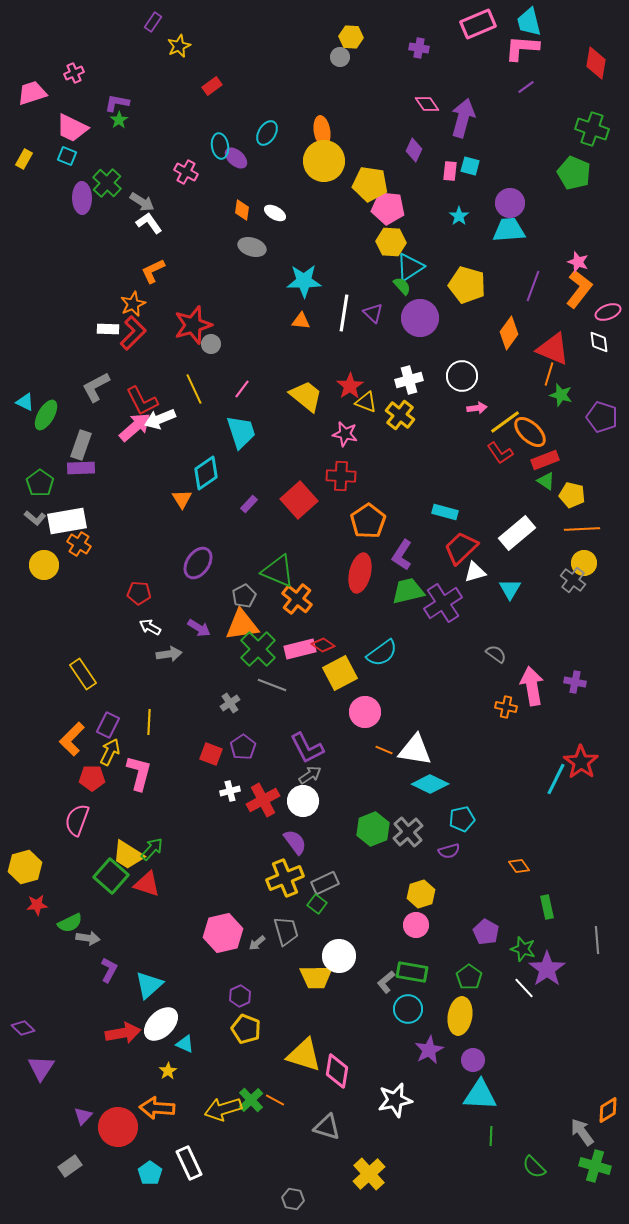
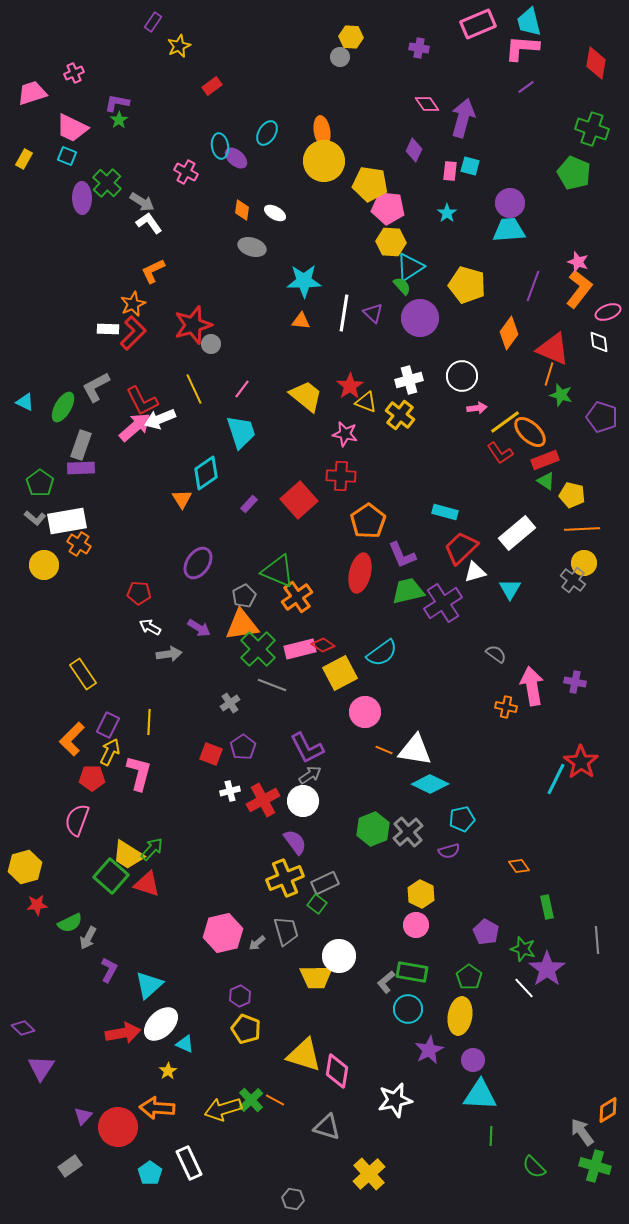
cyan star at (459, 216): moved 12 px left, 3 px up
green ellipse at (46, 415): moved 17 px right, 8 px up
purple L-shape at (402, 555): rotated 56 degrees counterclockwise
orange cross at (297, 599): moved 2 px up; rotated 16 degrees clockwise
yellow hexagon at (421, 894): rotated 16 degrees counterclockwise
gray arrow at (88, 938): rotated 110 degrees clockwise
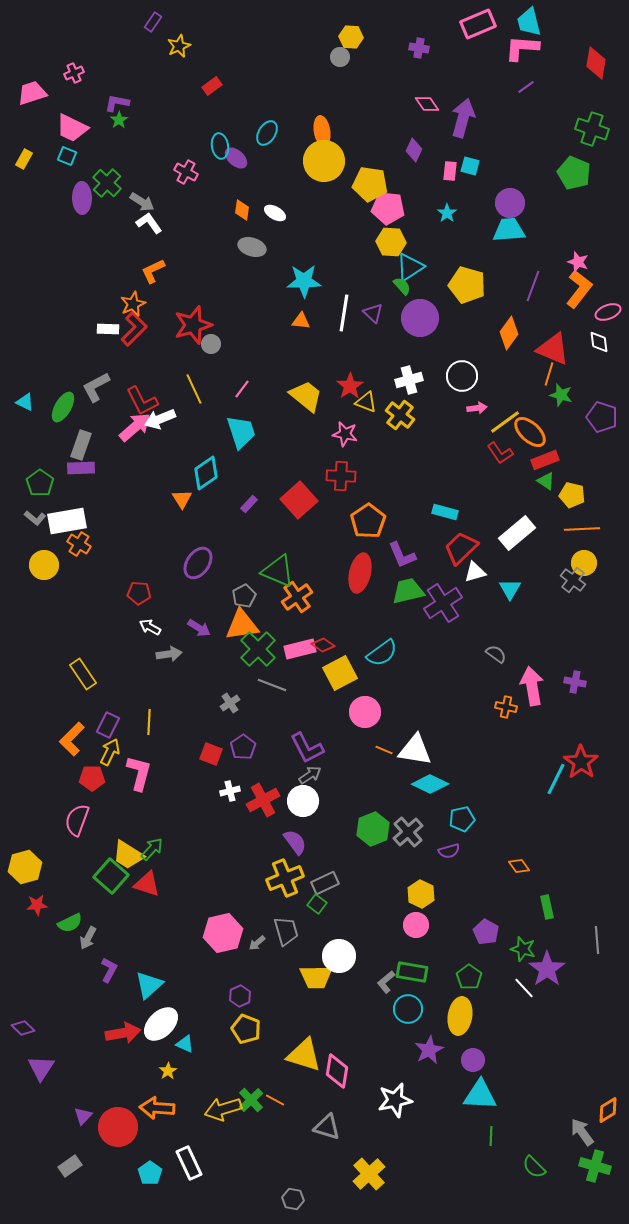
red L-shape at (133, 333): moved 1 px right, 4 px up
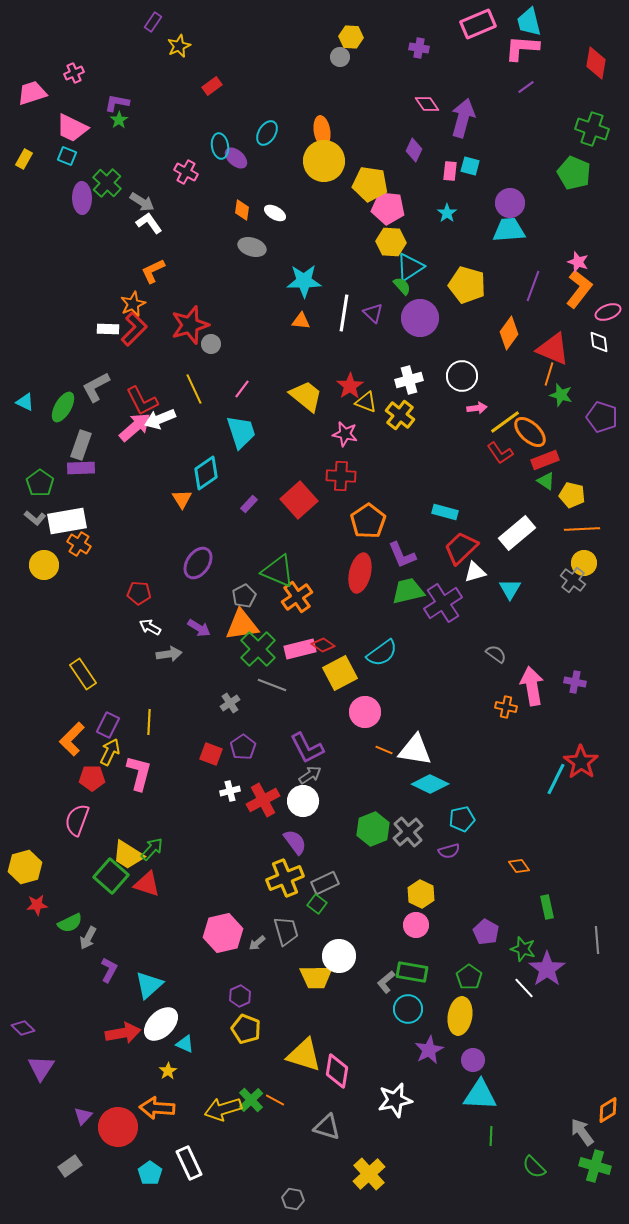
red star at (193, 325): moved 3 px left
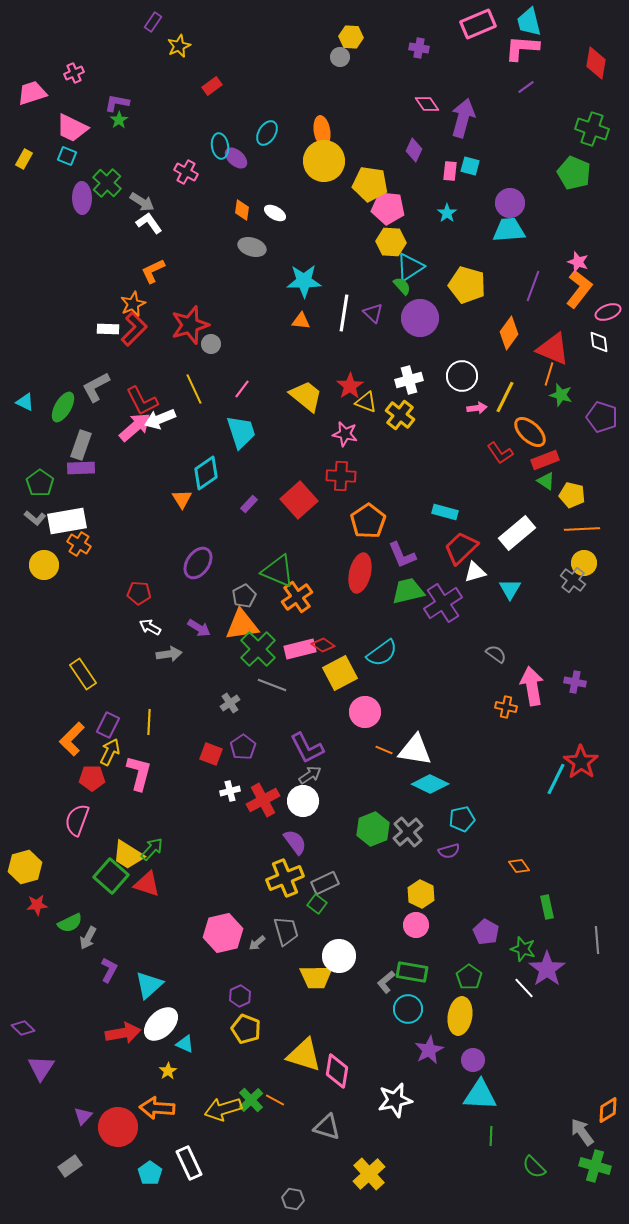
yellow line at (505, 422): moved 25 px up; rotated 28 degrees counterclockwise
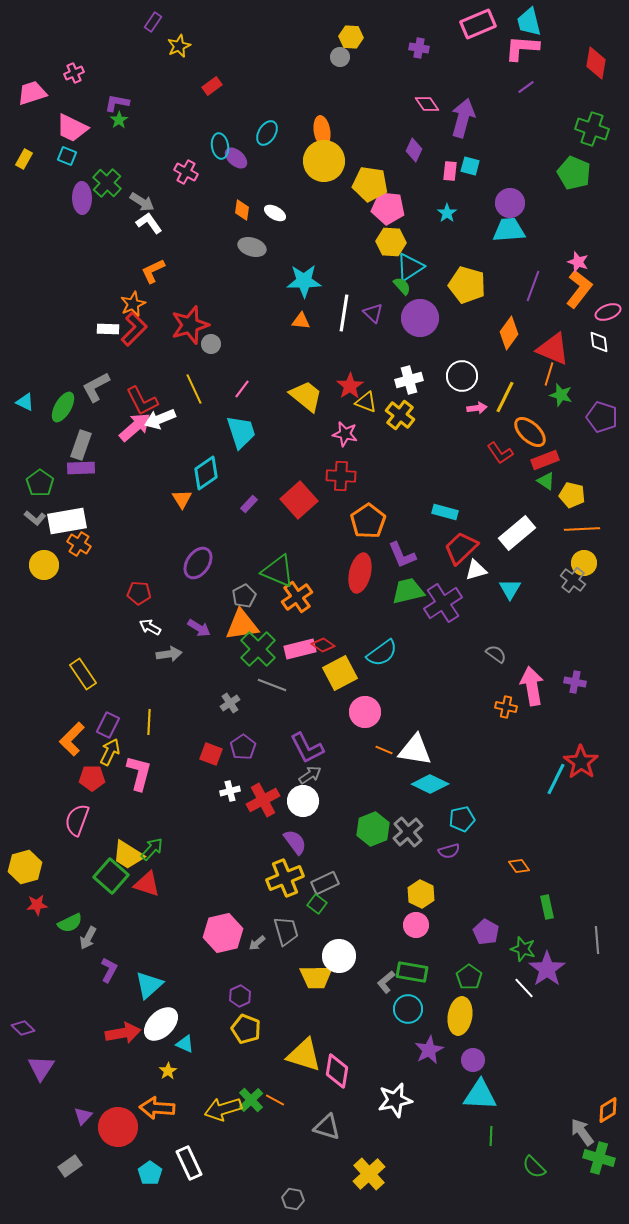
white triangle at (475, 572): moved 1 px right, 2 px up
green cross at (595, 1166): moved 4 px right, 8 px up
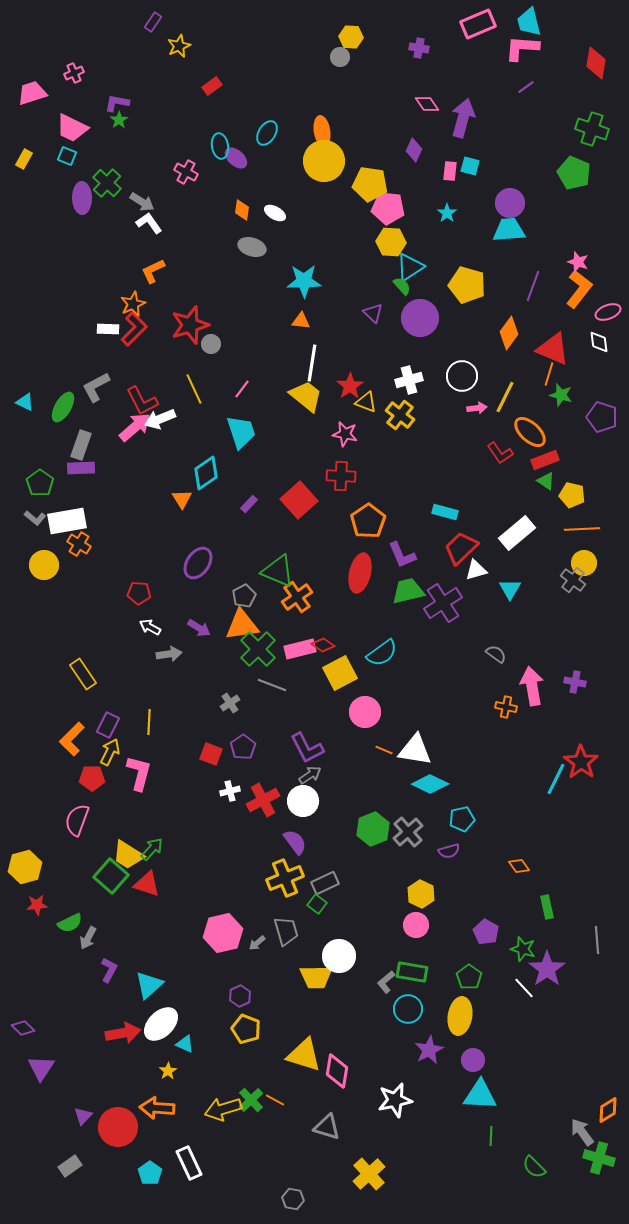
white line at (344, 313): moved 32 px left, 50 px down
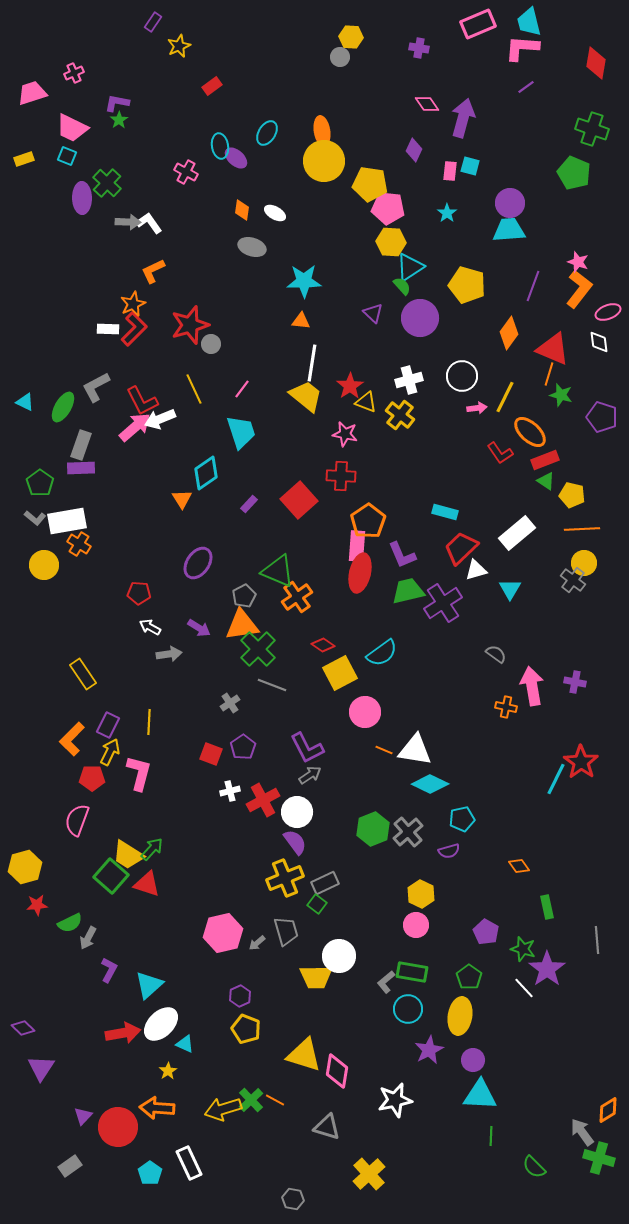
yellow rectangle at (24, 159): rotated 42 degrees clockwise
gray arrow at (142, 202): moved 14 px left, 20 px down; rotated 30 degrees counterclockwise
pink rectangle at (300, 649): moved 57 px right, 103 px up; rotated 72 degrees counterclockwise
white circle at (303, 801): moved 6 px left, 11 px down
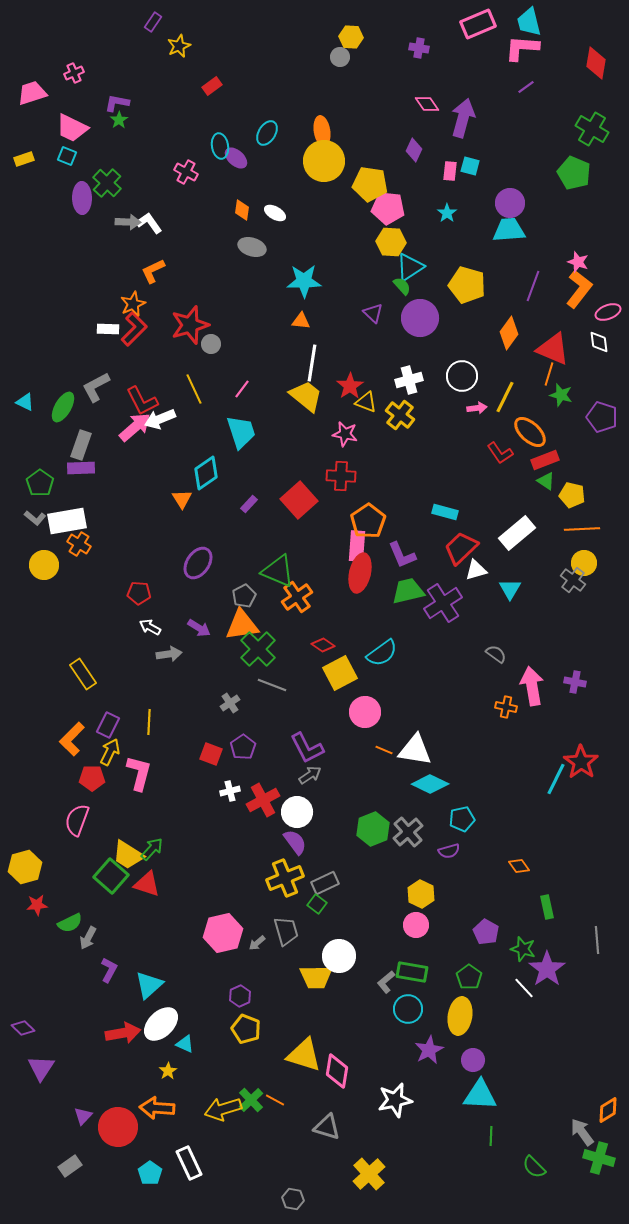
green cross at (592, 129): rotated 12 degrees clockwise
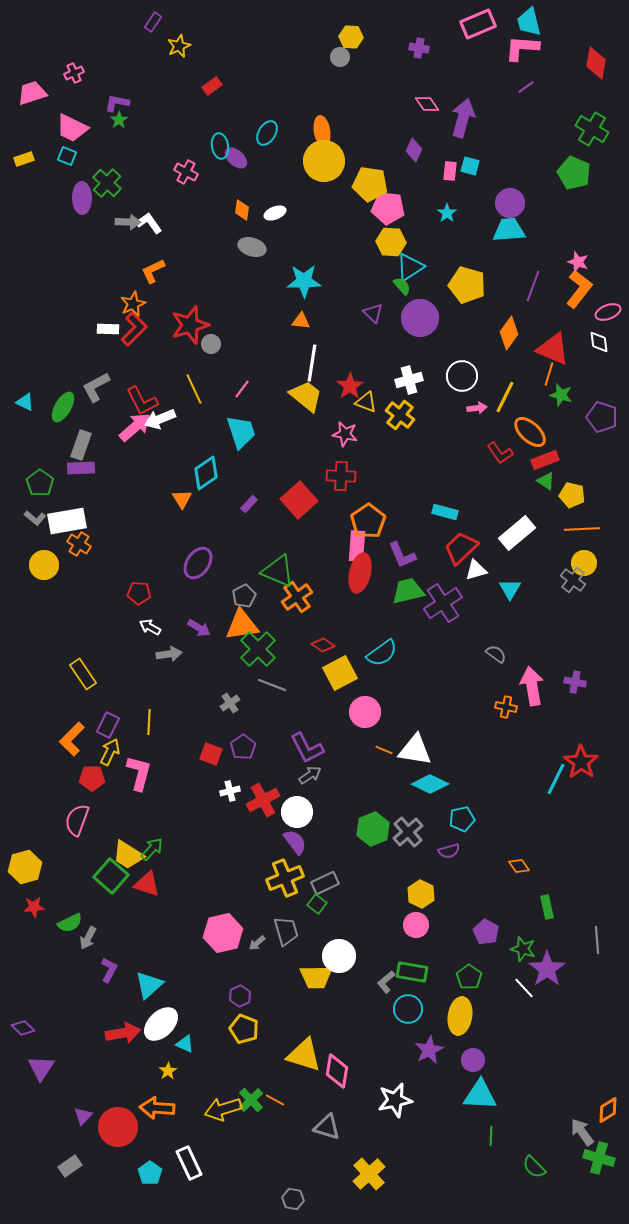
white ellipse at (275, 213): rotated 50 degrees counterclockwise
red star at (37, 905): moved 3 px left, 2 px down
yellow pentagon at (246, 1029): moved 2 px left
